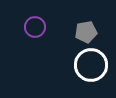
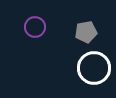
white circle: moved 3 px right, 3 px down
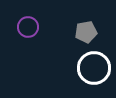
purple circle: moved 7 px left
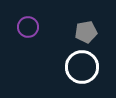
white circle: moved 12 px left, 1 px up
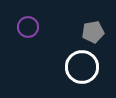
gray pentagon: moved 7 px right
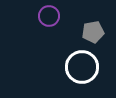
purple circle: moved 21 px right, 11 px up
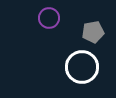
purple circle: moved 2 px down
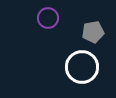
purple circle: moved 1 px left
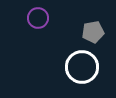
purple circle: moved 10 px left
